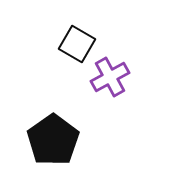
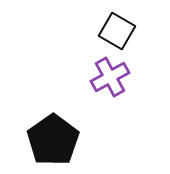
black square: moved 40 px right, 13 px up
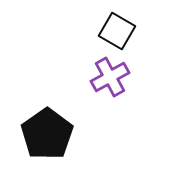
black pentagon: moved 6 px left, 6 px up
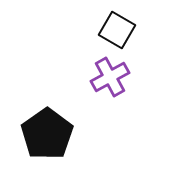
black square: moved 1 px up
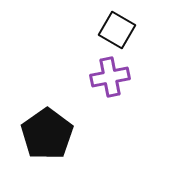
purple cross: rotated 18 degrees clockwise
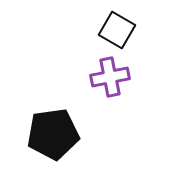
black pentagon: moved 6 px right; rotated 27 degrees clockwise
